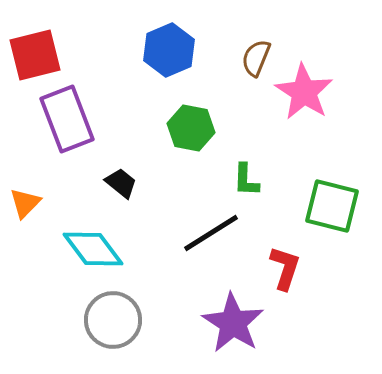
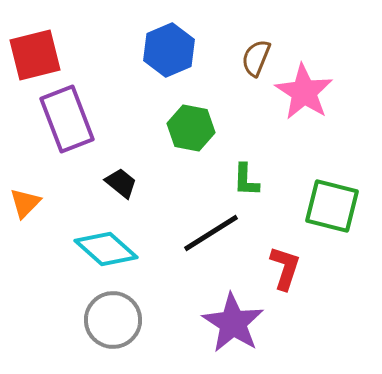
cyan diamond: moved 13 px right; rotated 12 degrees counterclockwise
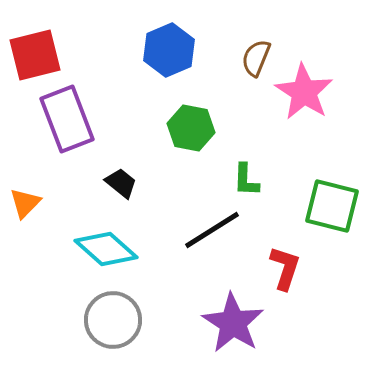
black line: moved 1 px right, 3 px up
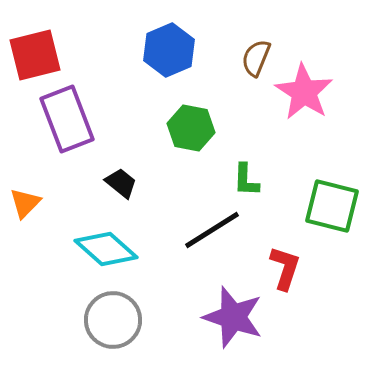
purple star: moved 6 px up; rotated 14 degrees counterclockwise
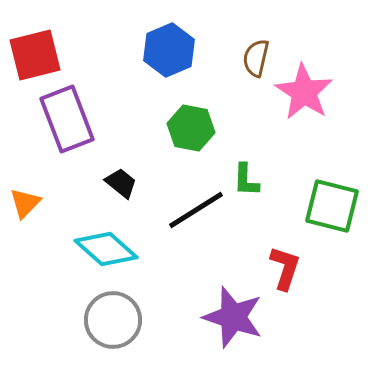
brown semicircle: rotated 9 degrees counterclockwise
black line: moved 16 px left, 20 px up
